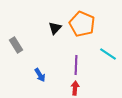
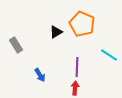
black triangle: moved 1 px right, 4 px down; rotated 16 degrees clockwise
cyan line: moved 1 px right, 1 px down
purple line: moved 1 px right, 2 px down
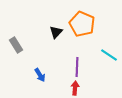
black triangle: rotated 16 degrees counterclockwise
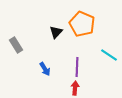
blue arrow: moved 5 px right, 6 px up
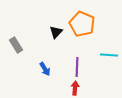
cyan line: rotated 30 degrees counterclockwise
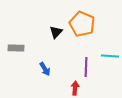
gray rectangle: moved 3 px down; rotated 56 degrees counterclockwise
cyan line: moved 1 px right, 1 px down
purple line: moved 9 px right
